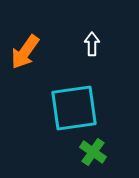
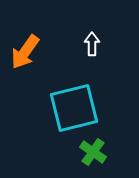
cyan square: rotated 6 degrees counterclockwise
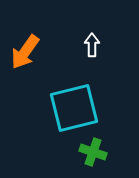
white arrow: moved 1 px down
green cross: rotated 16 degrees counterclockwise
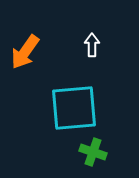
cyan square: rotated 9 degrees clockwise
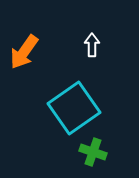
orange arrow: moved 1 px left
cyan square: rotated 30 degrees counterclockwise
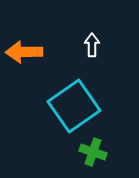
orange arrow: rotated 54 degrees clockwise
cyan square: moved 2 px up
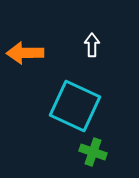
orange arrow: moved 1 px right, 1 px down
cyan square: moved 1 px right; rotated 30 degrees counterclockwise
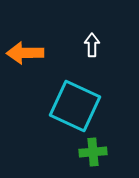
green cross: rotated 24 degrees counterclockwise
